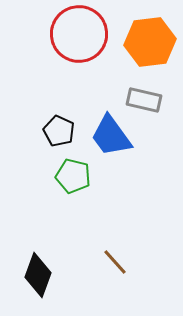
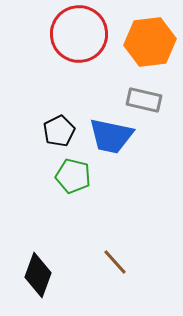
black pentagon: rotated 20 degrees clockwise
blue trapezoid: rotated 42 degrees counterclockwise
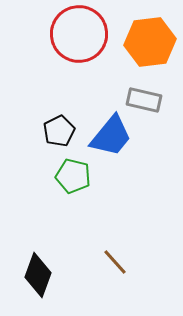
blue trapezoid: rotated 63 degrees counterclockwise
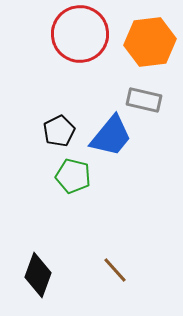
red circle: moved 1 px right
brown line: moved 8 px down
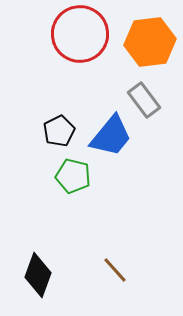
gray rectangle: rotated 40 degrees clockwise
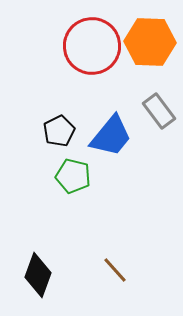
red circle: moved 12 px right, 12 px down
orange hexagon: rotated 9 degrees clockwise
gray rectangle: moved 15 px right, 11 px down
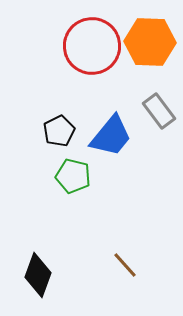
brown line: moved 10 px right, 5 px up
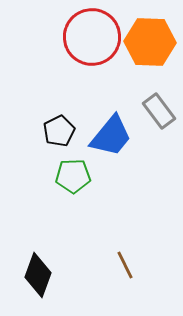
red circle: moved 9 px up
green pentagon: rotated 16 degrees counterclockwise
brown line: rotated 16 degrees clockwise
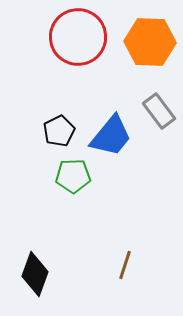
red circle: moved 14 px left
brown line: rotated 44 degrees clockwise
black diamond: moved 3 px left, 1 px up
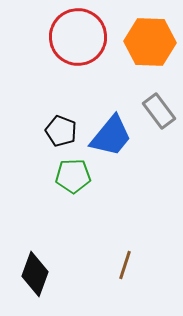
black pentagon: moved 2 px right; rotated 24 degrees counterclockwise
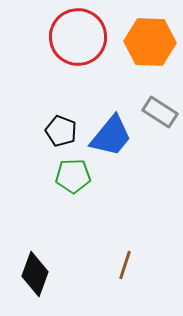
gray rectangle: moved 1 px right, 1 px down; rotated 20 degrees counterclockwise
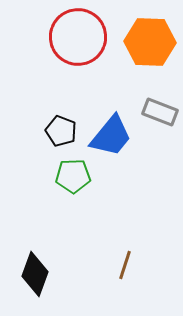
gray rectangle: rotated 12 degrees counterclockwise
